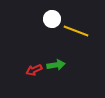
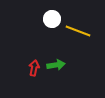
yellow line: moved 2 px right
red arrow: moved 2 px up; rotated 126 degrees clockwise
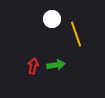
yellow line: moved 2 px left, 3 px down; rotated 50 degrees clockwise
red arrow: moved 1 px left, 2 px up
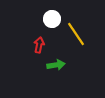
yellow line: rotated 15 degrees counterclockwise
red arrow: moved 6 px right, 21 px up
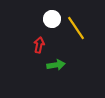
yellow line: moved 6 px up
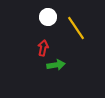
white circle: moved 4 px left, 2 px up
red arrow: moved 4 px right, 3 px down
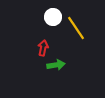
white circle: moved 5 px right
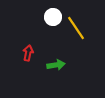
red arrow: moved 15 px left, 5 px down
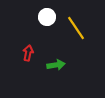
white circle: moved 6 px left
